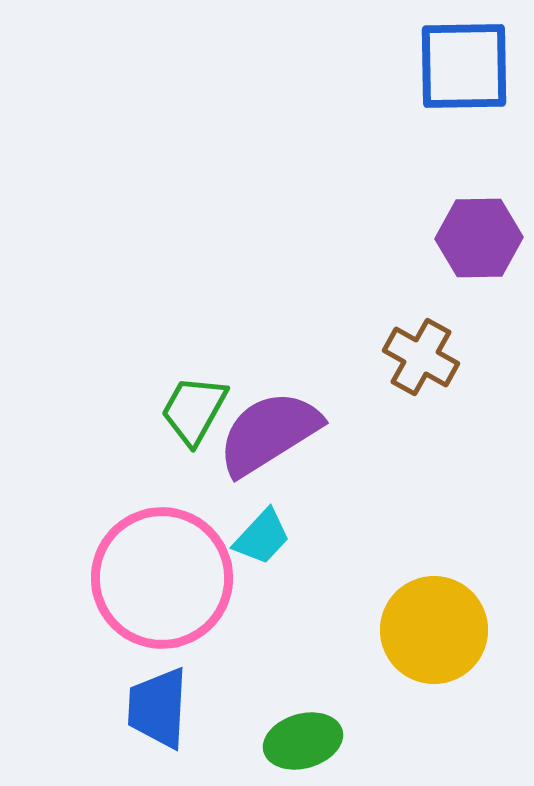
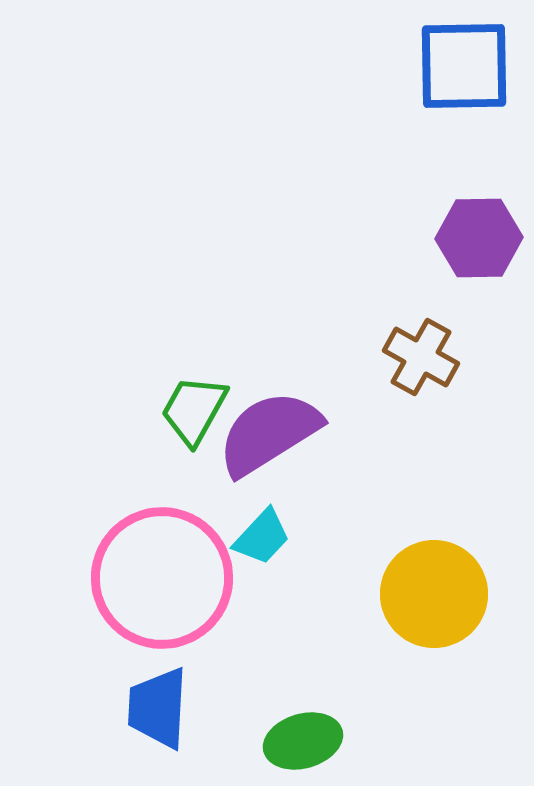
yellow circle: moved 36 px up
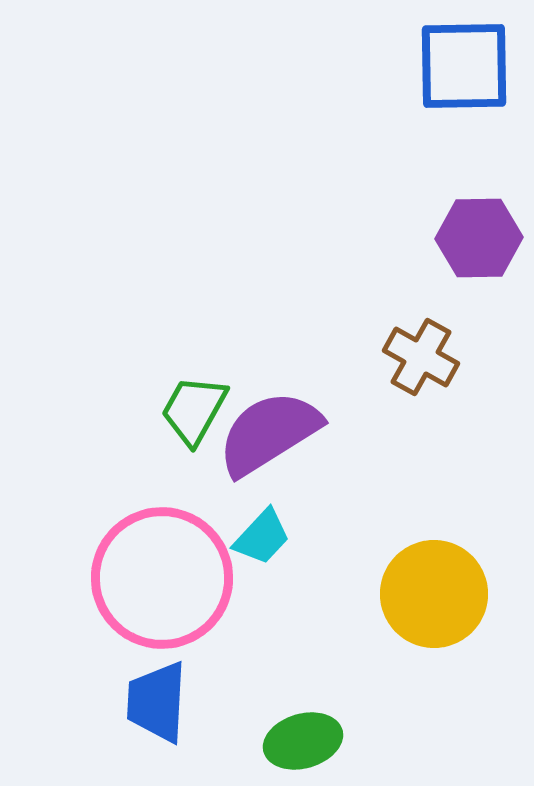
blue trapezoid: moved 1 px left, 6 px up
